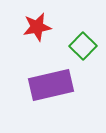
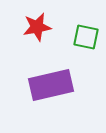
green square: moved 3 px right, 9 px up; rotated 32 degrees counterclockwise
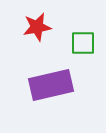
green square: moved 3 px left, 6 px down; rotated 12 degrees counterclockwise
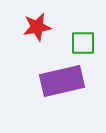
purple rectangle: moved 11 px right, 4 px up
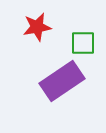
purple rectangle: rotated 21 degrees counterclockwise
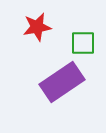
purple rectangle: moved 1 px down
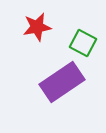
green square: rotated 28 degrees clockwise
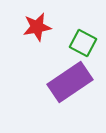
purple rectangle: moved 8 px right
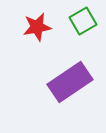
green square: moved 22 px up; rotated 32 degrees clockwise
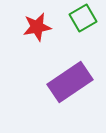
green square: moved 3 px up
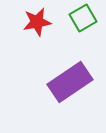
red star: moved 5 px up
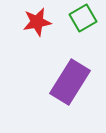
purple rectangle: rotated 24 degrees counterclockwise
